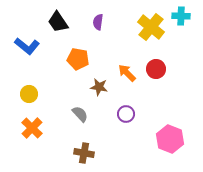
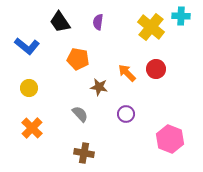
black trapezoid: moved 2 px right
yellow circle: moved 6 px up
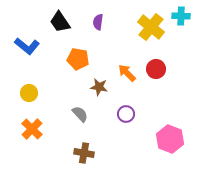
yellow circle: moved 5 px down
orange cross: moved 1 px down
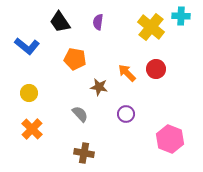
orange pentagon: moved 3 px left
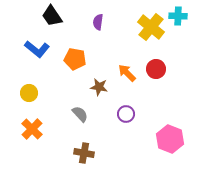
cyan cross: moved 3 px left
black trapezoid: moved 8 px left, 6 px up
blue L-shape: moved 10 px right, 3 px down
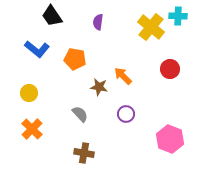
red circle: moved 14 px right
orange arrow: moved 4 px left, 3 px down
